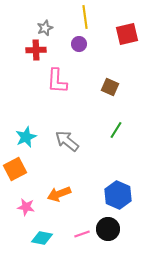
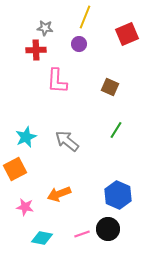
yellow line: rotated 30 degrees clockwise
gray star: rotated 28 degrees clockwise
red square: rotated 10 degrees counterclockwise
pink star: moved 1 px left
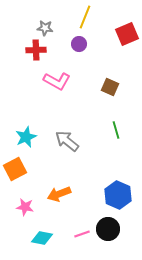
pink L-shape: rotated 64 degrees counterclockwise
green line: rotated 48 degrees counterclockwise
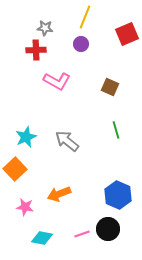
purple circle: moved 2 px right
orange square: rotated 15 degrees counterclockwise
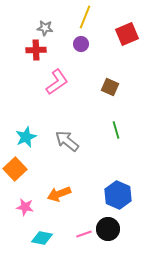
pink L-shape: moved 1 px down; rotated 64 degrees counterclockwise
pink line: moved 2 px right
